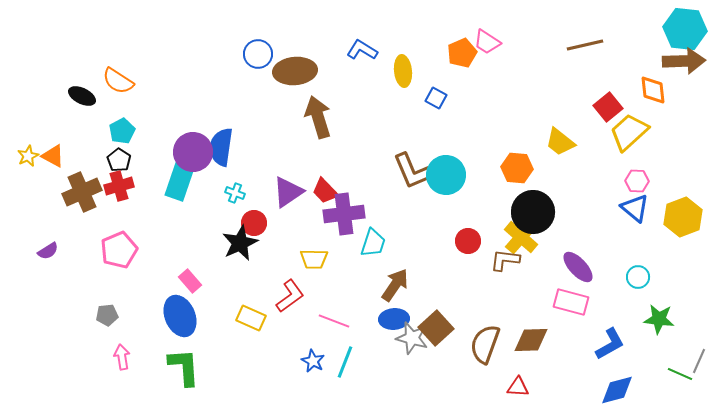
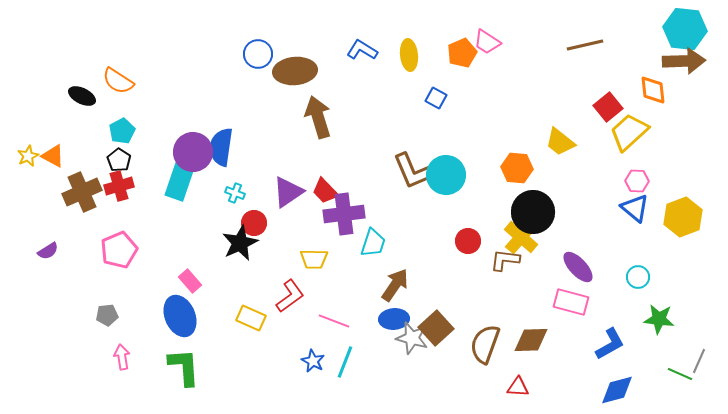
yellow ellipse at (403, 71): moved 6 px right, 16 px up
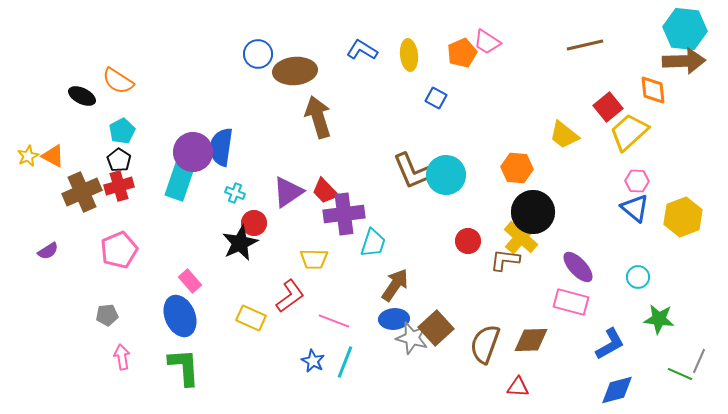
yellow trapezoid at (560, 142): moved 4 px right, 7 px up
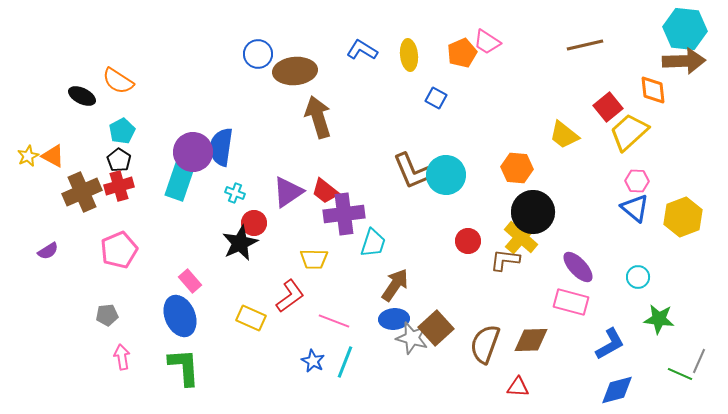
red trapezoid at (325, 191): rotated 8 degrees counterclockwise
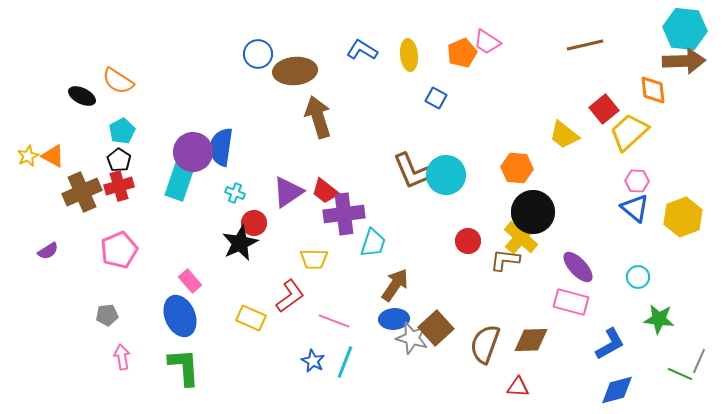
red square at (608, 107): moved 4 px left, 2 px down
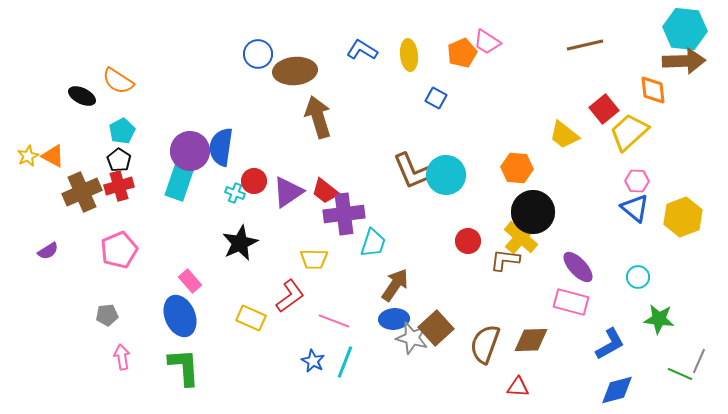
purple circle at (193, 152): moved 3 px left, 1 px up
red circle at (254, 223): moved 42 px up
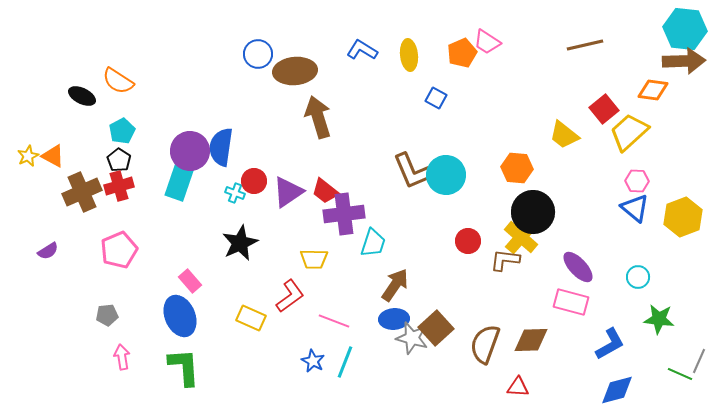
orange diamond at (653, 90): rotated 76 degrees counterclockwise
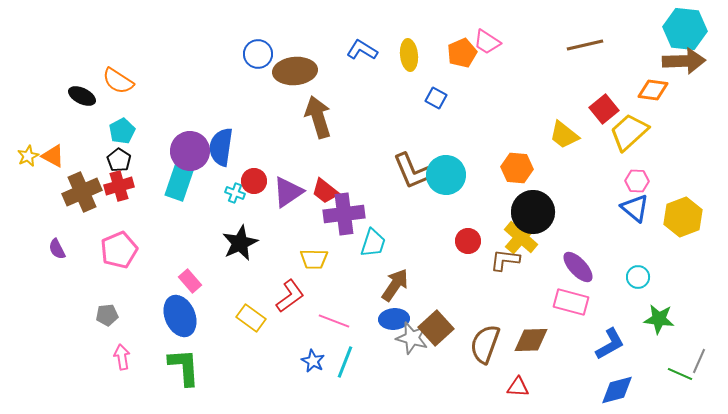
purple semicircle at (48, 251): moved 9 px right, 2 px up; rotated 95 degrees clockwise
yellow rectangle at (251, 318): rotated 12 degrees clockwise
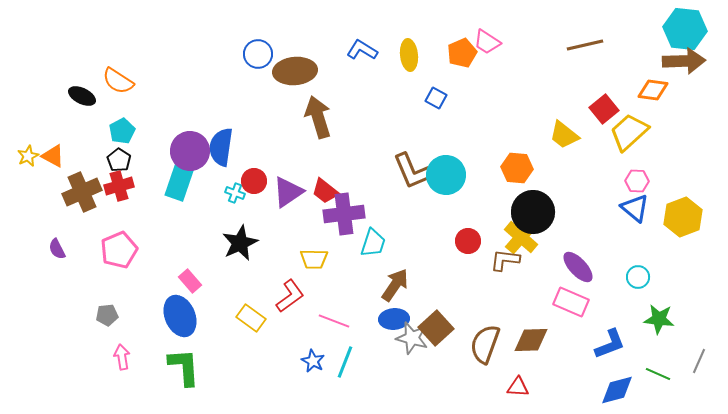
pink rectangle at (571, 302): rotated 8 degrees clockwise
blue L-shape at (610, 344): rotated 8 degrees clockwise
green line at (680, 374): moved 22 px left
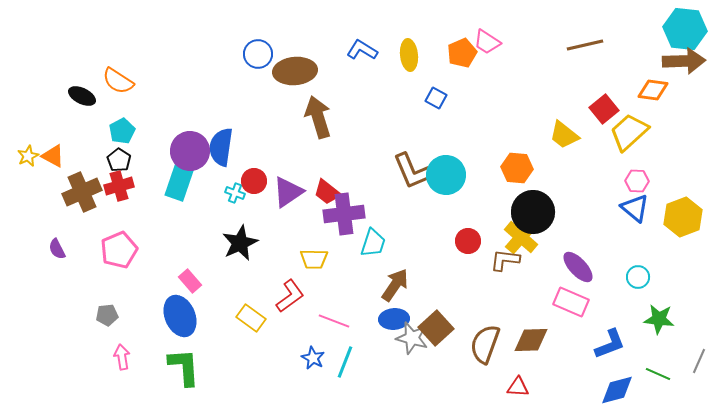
red trapezoid at (325, 191): moved 2 px right, 1 px down
blue star at (313, 361): moved 3 px up
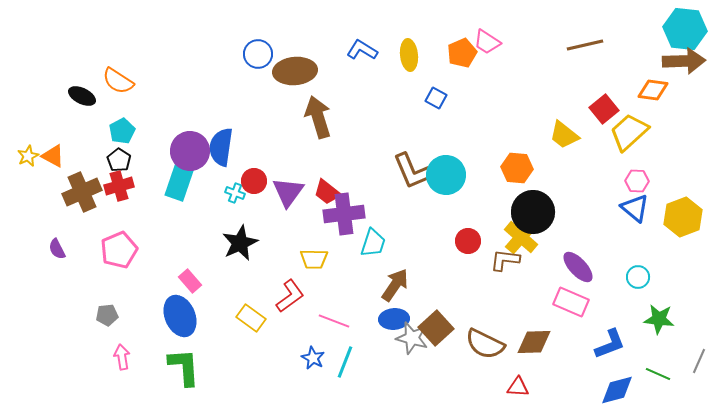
purple triangle at (288, 192): rotated 20 degrees counterclockwise
brown diamond at (531, 340): moved 3 px right, 2 px down
brown semicircle at (485, 344): rotated 84 degrees counterclockwise
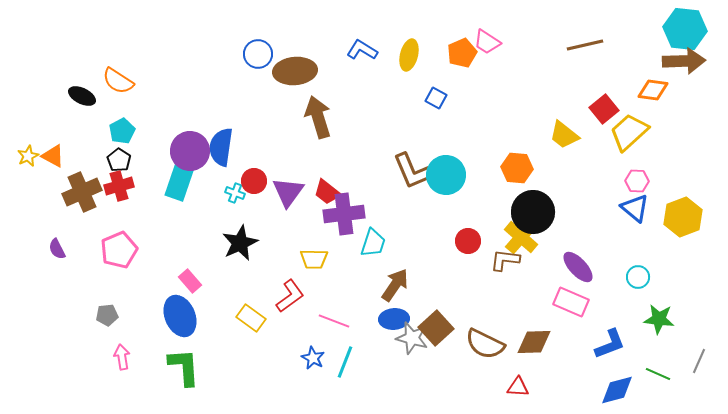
yellow ellipse at (409, 55): rotated 20 degrees clockwise
